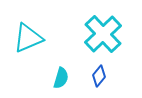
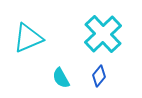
cyan semicircle: rotated 135 degrees clockwise
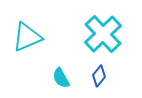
cyan triangle: moved 1 px left, 1 px up
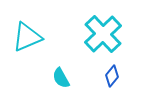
blue diamond: moved 13 px right
